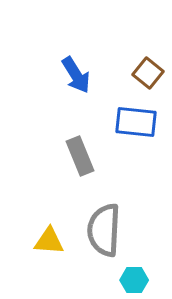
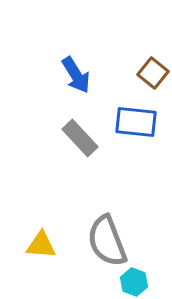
brown square: moved 5 px right
gray rectangle: moved 18 px up; rotated 21 degrees counterclockwise
gray semicircle: moved 3 px right, 11 px down; rotated 24 degrees counterclockwise
yellow triangle: moved 8 px left, 4 px down
cyan hexagon: moved 2 px down; rotated 20 degrees clockwise
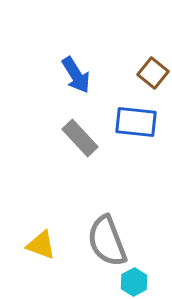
yellow triangle: rotated 16 degrees clockwise
cyan hexagon: rotated 12 degrees clockwise
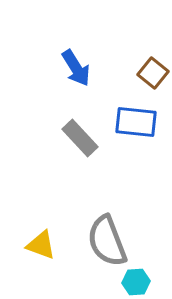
blue arrow: moved 7 px up
cyan hexagon: moved 2 px right; rotated 24 degrees clockwise
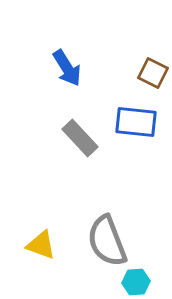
blue arrow: moved 9 px left
brown square: rotated 12 degrees counterclockwise
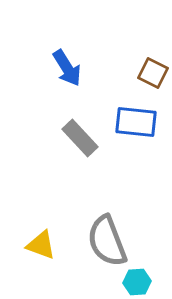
cyan hexagon: moved 1 px right
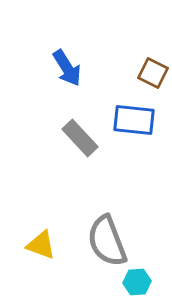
blue rectangle: moved 2 px left, 2 px up
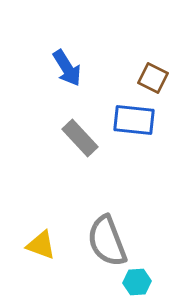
brown square: moved 5 px down
